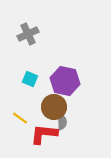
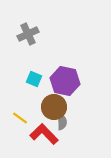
cyan square: moved 4 px right
red L-shape: rotated 40 degrees clockwise
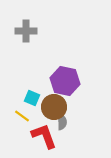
gray cross: moved 2 px left, 3 px up; rotated 25 degrees clockwise
cyan square: moved 2 px left, 19 px down
yellow line: moved 2 px right, 2 px up
red L-shape: moved 2 px down; rotated 24 degrees clockwise
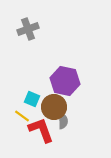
gray cross: moved 2 px right, 2 px up; rotated 20 degrees counterclockwise
cyan square: moved 1 px down
gray semicircle: moved 1 px right, 1 px up
red L-shape: moved 3 px left, 6 px up
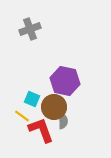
gray cross: moved 2 px right
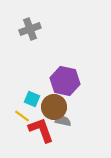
gray semicircle: rotated 77 degrees counterclockwise
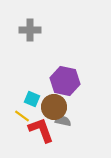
gray cross: moved 1 px down; rotated 20 degrees clockwise
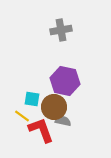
gray cross: moved 31 px right; rotated 10 degrees counterclockwise
cyan square: rotated 14 degrees counterclockwise
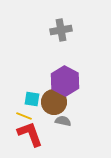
purple hexagon: rotated 16 degrees clockwise
brown circle: moved 5 px up
yellow line: moved 2 px right; rotated 14 degrees counterclockwise
red L-shape: moved 11 px left, 4 px down
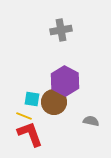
gray semicircle: moved 28 px right
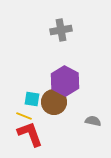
gray semicircle: moved 2 px right
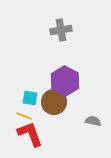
cyan square: moved 2 px left, 1 px up
